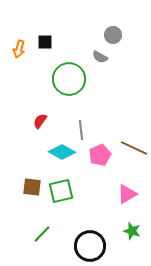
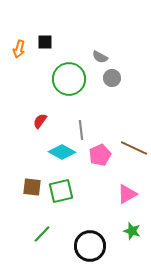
gray circle: moved 1 px left, 43 px down
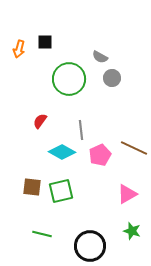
green line: rotated 60 degrees clockwise
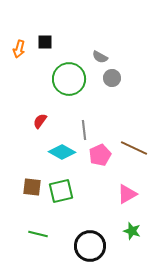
gray line: moved 3 px right
green line: moved 4 px left
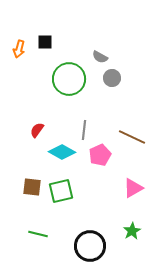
red semicircle: moved 3 px left, 9 px down
gray line: rotated 12 degrees clockwise
brown line: moved 2 px left, 11 px up
pink triangle: moved 6 px right, 6 px up
green star: rotated 24 degrees clockwise
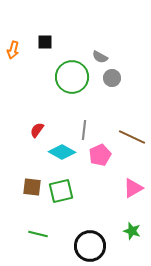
orange arrow: moved 6 px left, 1 px down
green circle: moved 3 px right, 2 px up
green star: rotated 24 degrees counterclockwise
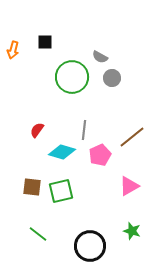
brown line: rotated 64 degrees counterclockwise
cyan diamond: rotated 12 degrees counterclockwise
pink triangle: moved 4 px left, 2 px up
green line: rotated 24 degrees clockwise
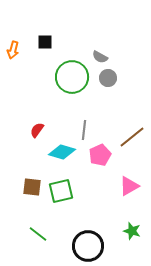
gray circle: moved 4 px left
black circle: moved 2 px left
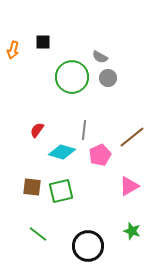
black square: moved 2 px left
